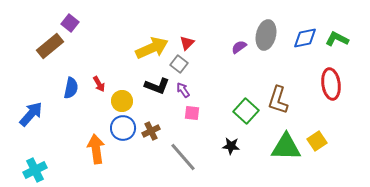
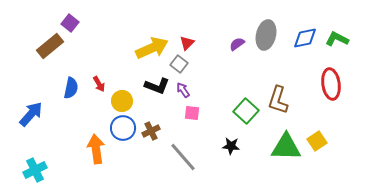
purple semicircle: moved 2 px left, 3 px up
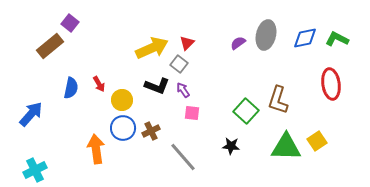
purple semicircle: moved 1 px right, 1 px up
yellow circle: moved 1 px up
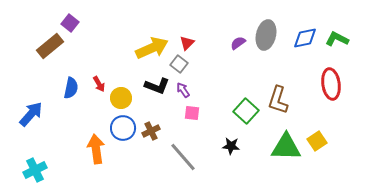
yellow circle: moved 1 px left, 2 px up
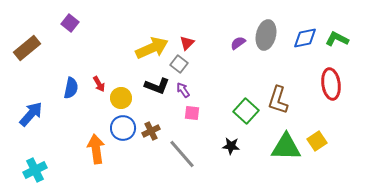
brown rectangle: moved 23 px left, 2 px down
gray line: moved 1 px left, 3 px up
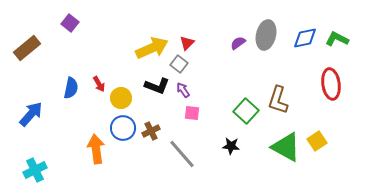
green triangle: rotated 28 degrees clockwise
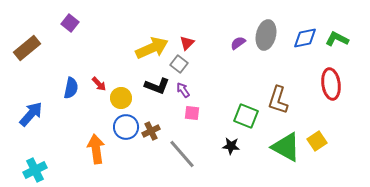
red arrow: rotated 14 degrees counterclockwise
green square: moved 5 px down; rotated 20 degrees counterclockwise
blue circle: moved 3 px right, 1 px up
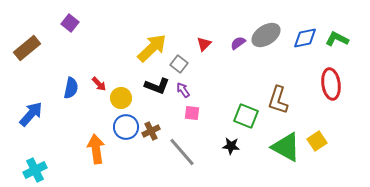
gray ellipse: rotated 44 degrees clockwise
red triangle: moved 17 px right, 1 px down
yellow arrow: rotated 20 degrees counterclockwise
gray line: moved 2 px up
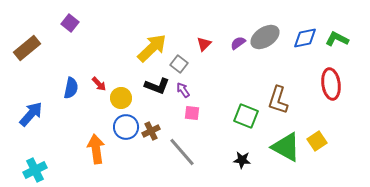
gray ellipse: moved 1 px left, 2 px down
black star: moved 11 px right, 14 px down
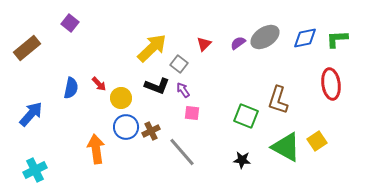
green L-shape: rotated 30 degrees counterclockwise
